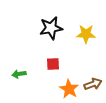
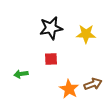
red square: moved 2 px left, 5 px up
green arrow: moved 2 px right
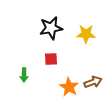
green arrow: moved 3 px right, 1 px down; rotated 80 degrees counterclockwise
brown arrow: moved 2 px up
orange star: moved 2 px up
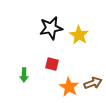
yellow star: moved 7 px left, 1 px down; rotated 30 degrees clockwise
red square: moved 1 px right, 5 px down; rotated 16 degrees clockwise
brown arrow: moved 1 px down
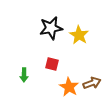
brown arrow: moved 1 px left
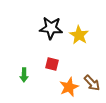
black star: rotated 15 degrees clockwise
brown arrow: rotated 66 degrees clockwise
orange star: rotated 18 degrees clockwise
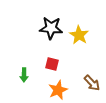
orange star: moved 11 px left, 3 px down
